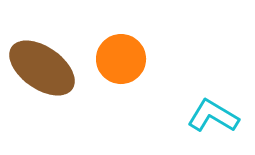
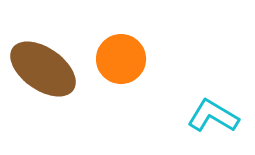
brown ellipse: moved 1 px right, 1 px down
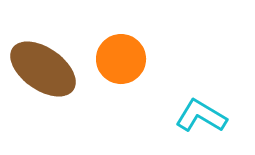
cyan L-shape: moved 12 px left
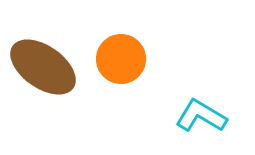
brown ellipse: moved 2 px up
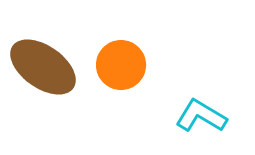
orange circle: moved 6 px down
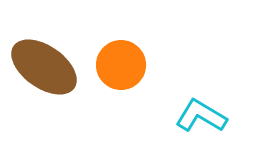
brown ellipse: moved 1 px right
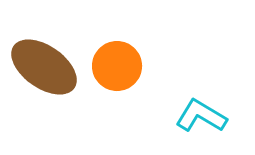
orange circle: moved 4 px left, 1 px down
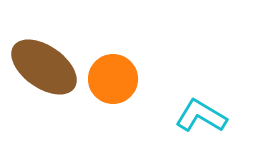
orange circle: moved 4 px left, 13 px down
